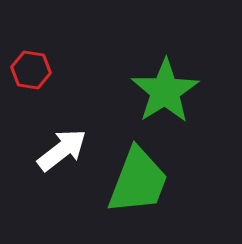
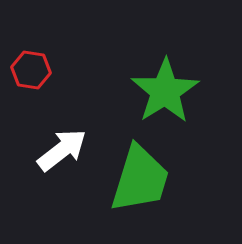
green trapezoid: moved 2 px right, 2 px up; rotated 4 degrees counterclockwise
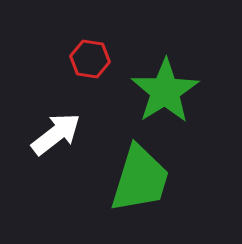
red hexagon: moved 59 px right, 11 px up
white arrow: moved 6 px left, 16 px up
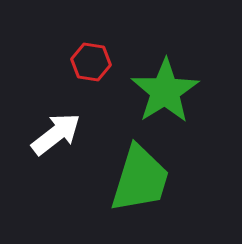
red hexagon: moved 1 px right, 3 px down
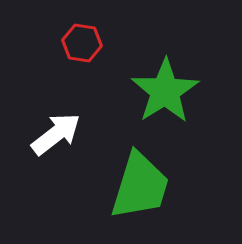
red hexagon: moved 9 px left, 19 px up
green trapezoid: moved 7 px down
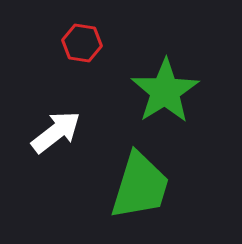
white arrow: moved 2 px up
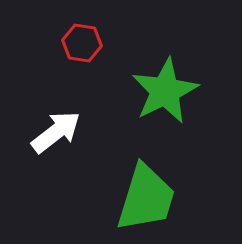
green star: rotated 6 degrees clockwise
green trapezoid: moved 6 px right, 12 px down
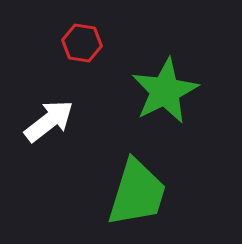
white arrow: moved 7 px left, 11 px up
green trapezoid: moved 9 px left, 5 px up
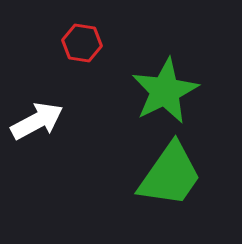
white arrow: moved 12 px left; rotated 10 degrees clockwise
green trapezoid: moved 33 px right, 18 px up; rotated 18 degrees clockwise
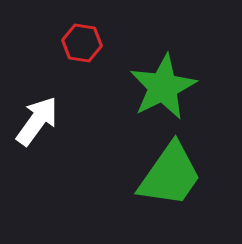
green star: moved 2 px left, 4 px up
white arrow: rotated 26 degrees counterclockwise
